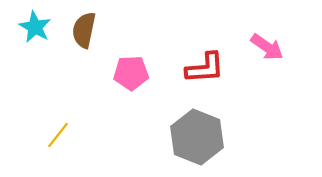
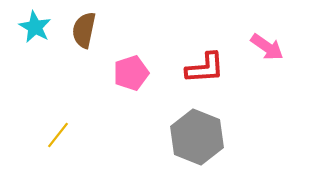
pink pentagon: rotated 16 degrees counterclockwise
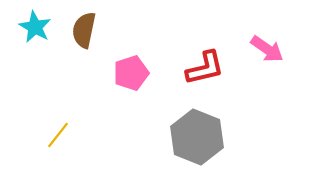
pink arrow: moved 2 px down
red L-shape: rotated 9 degrees counterclockwise
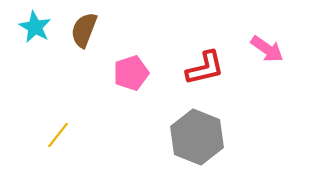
brown semicircle: rotated 9 degrees clockwise
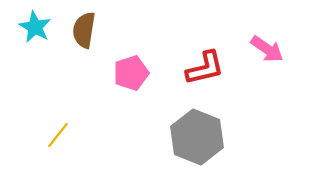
brown semicircle: rotated 12 degrees counterclockwise
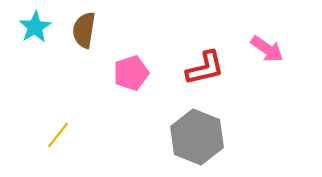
cyan star: rotated 12 degrees clockwise
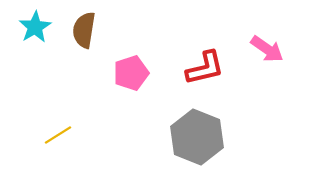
yellow line: rotated 20 degrees clockwise
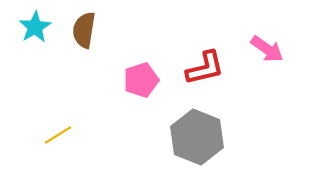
pink pentagon: moved 10 px right, 7 px down
